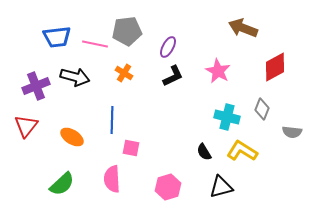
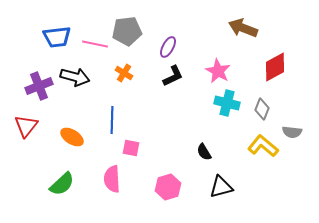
purple cross: moved 3 px right
cyan cross: moved 14 px up
yellow L-shape: moved 21 px right, 5 px up; rotated 8 degrees clockwise
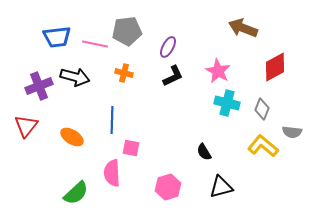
orange cross: rotated 18 degrees counterclockwise
pink semicircle: moved 6 px up
green semicircle: moved 14 px right, 9 px down
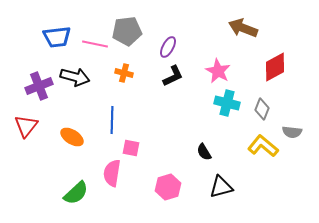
pink semicircle: rotated 12 degrees clockwise
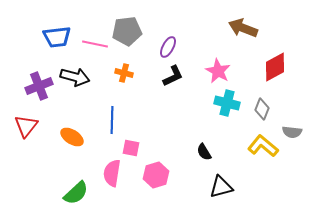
pink hexagon: moved 12 px left, 12 px up
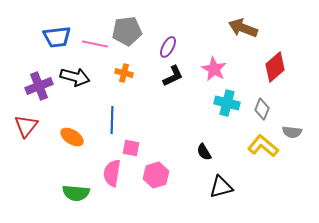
red diamond: rotated 12 degrees counterclockwise
pink star: moved 4 px left, 2 px up
green semicircle: rotated 48 degrees clockwise
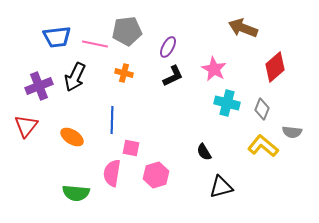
black arrow: rotated 100 degrees clockwise
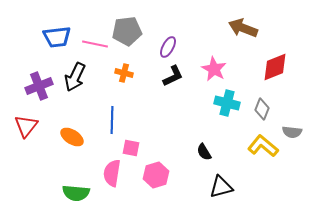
red diamond: rotated 20 degrees clockwise
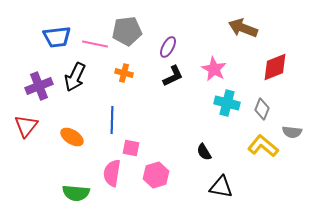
black triangle: rotated 25 degrees clockwise
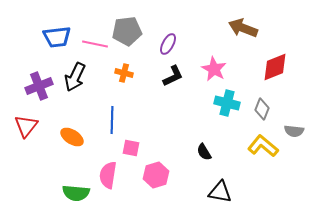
purple ellipse: moved 3 px up
gray semicircle: moved 2 px right, 1 px up
pink semicircle: moved 4 px left, 2 px down
black triangle: moved 1 px left, 5 px down
